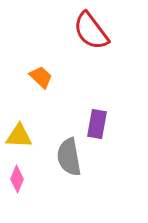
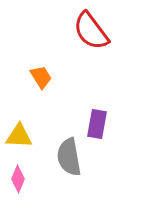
orange trapezoid: rotated 15 degrees clockwise
pink diamond: moved 1 px right
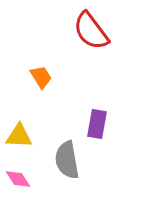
gray semicircle: moved 2 px left, 3 px down
pink diamond: rotated 56 degrees counterclockwise
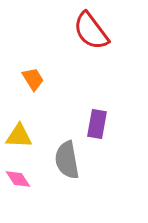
orange trapezoid: moved 8 px left, 2 px down
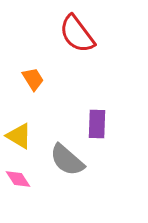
red semicircle: moved 14 px left, 3 px down
purple rectangle: rotated 8 degrees counterclockwise
yellow triangle: rotated 28 degrees clockwise
gray semicircle: rotated 39 degrees counterclockwise
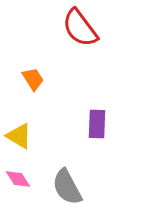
red semicircle: moved 3 px right, 6 px up
gray semicircle: moved 27 px down; rotated 21 degrees clockwise
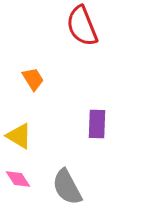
red semicircle: moved 2 px right, 2 px up; rotated 15 degrees clockwise
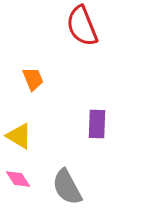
orange trapezoid: rotated 10 degrees clockwise
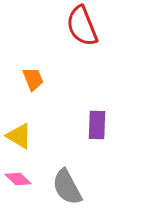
purple rectangle: moved 1 px down
pink diamond: rotated 12 degrees counterclockwise
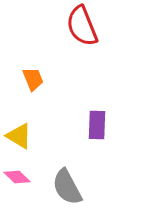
pink diamond: moved 1 px left, 2 px up
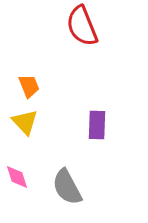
orange trapezoid: moved 4 px left, 7 px down
yellow triangle: moved 6 px right, 14 px up; rotated 16 degrees clockwise
pink diamond: rotated 28 degrees clockwise
